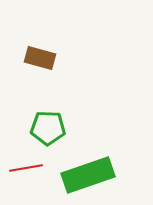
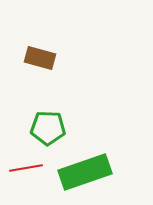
green rectangle: moved 3 px left, 3 px up
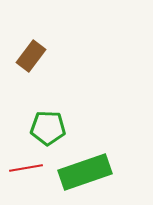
brown rectangle: moved 9 px left, 2 px up; rotated 68 degrees counterclockwise
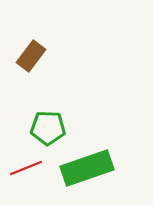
red line: rotated 12 degrees counterclockwise
green rectangle: moved 2 px right, 4 px up
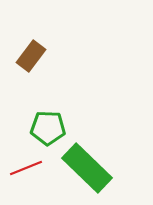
green rectangle: rotated 63 degrees clockwise
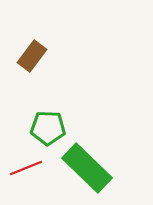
brown rectangle: moved 1 px right
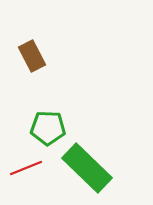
brown rectangle: rotated 64 degrees counterclockwise
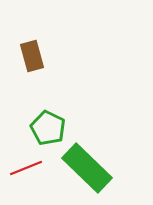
brown rectangle: rotated 12 degrees clockwise
green pentagon: rotated 24 degrees clockwise
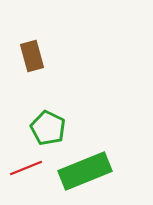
green rectangle: moved 2 px left, 3 px down; rotated 66 degrees counterclockwise
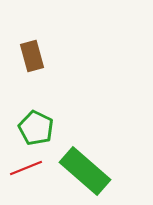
green pentagon: moved 12 px left
green rectangle: rotated 63 degrees clockwise
